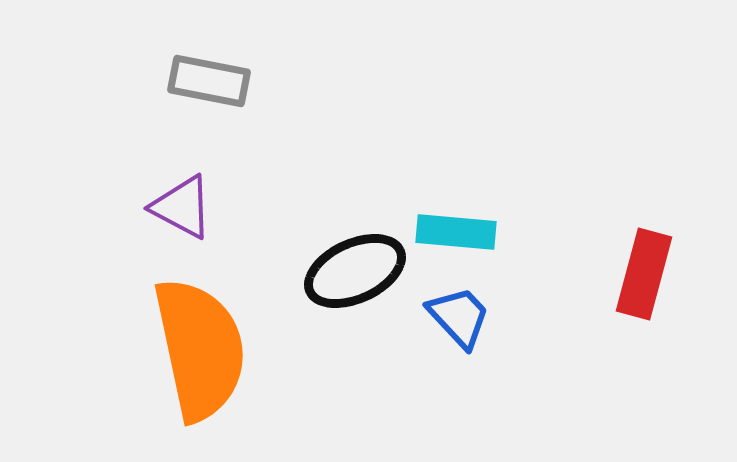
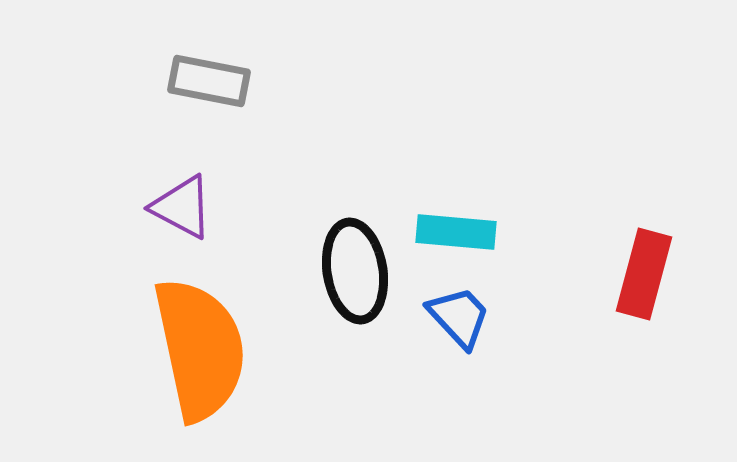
black ellipse: rotated 74 degrees counterclockwise
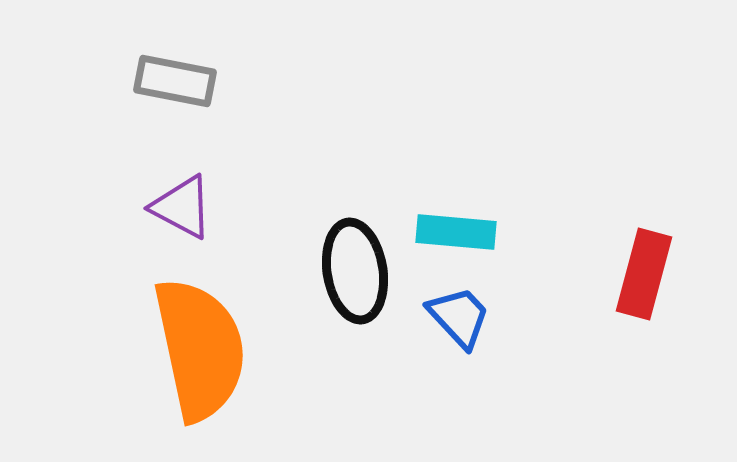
gray rectangle: moved 34 px left
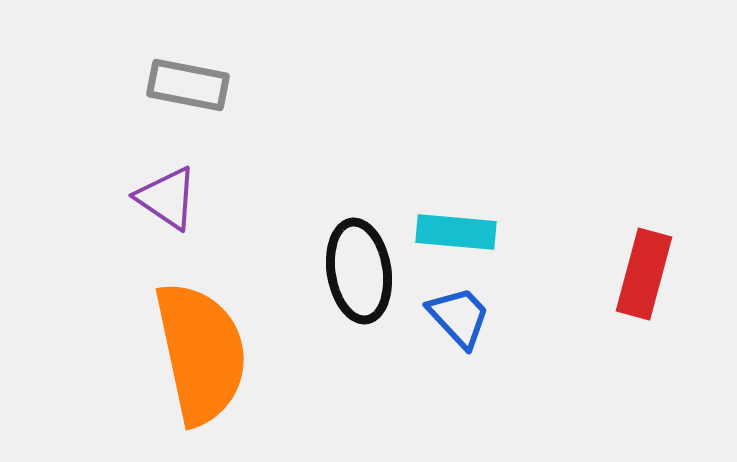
gray rectangle: moved 13 px right, 4 px down
purple triangle: moved 15 px left, 9 px up; rotated 6 degrees clockwise
black ellipse: moved 4 px right
orange semicircle: moved 1 px right, 4 px down
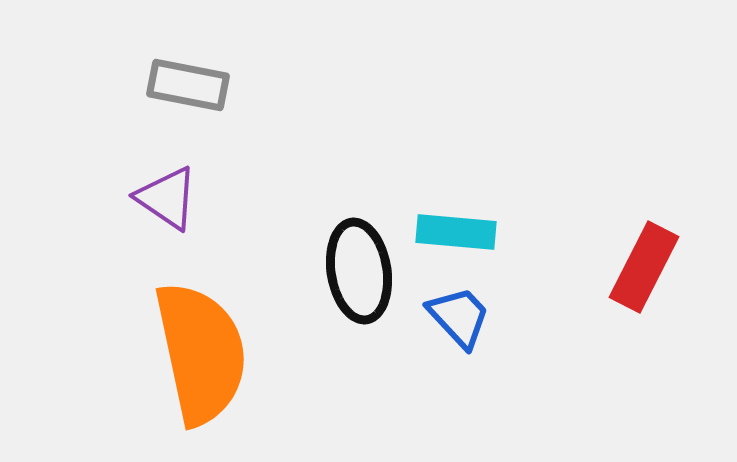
red rectangle: moved 7 px up; rotated 12 degrees clockwise
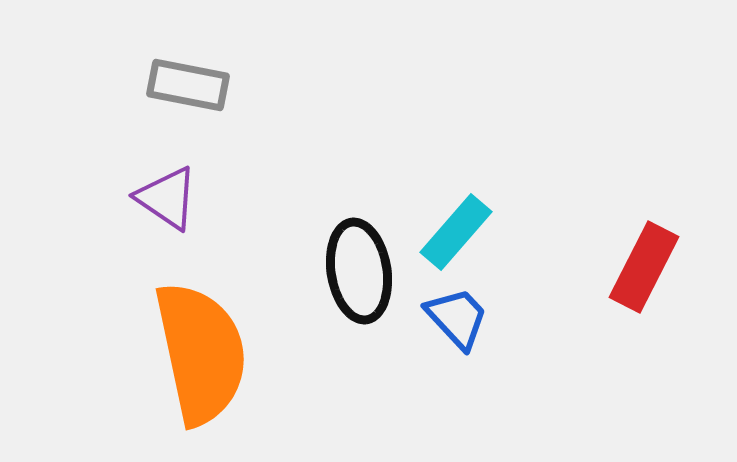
cyan rectangle: rotated 54 degrees counterclockwise
blue trapezoid: moved 2 px left, 1 px down
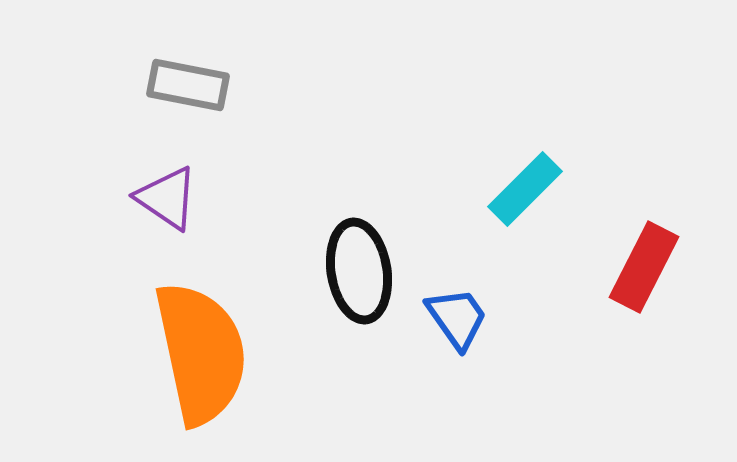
cyan rectangle: moved 69 px right, 43 px up; rotated 4 degrees clockwise
blue trapezoid: rotated 8 degrees clockwise
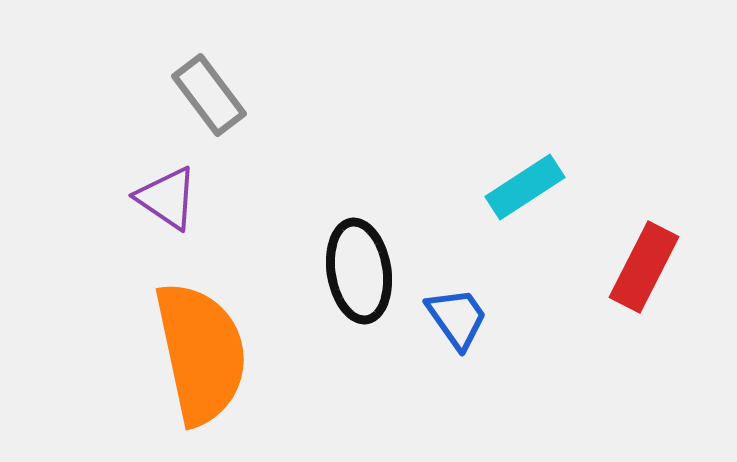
gray rectangle: moved 21 px right, 10 px down; rotated 42 degrees clockwise
cyan rectangle: moved 2 px up; rotated 12 degrees clockwise
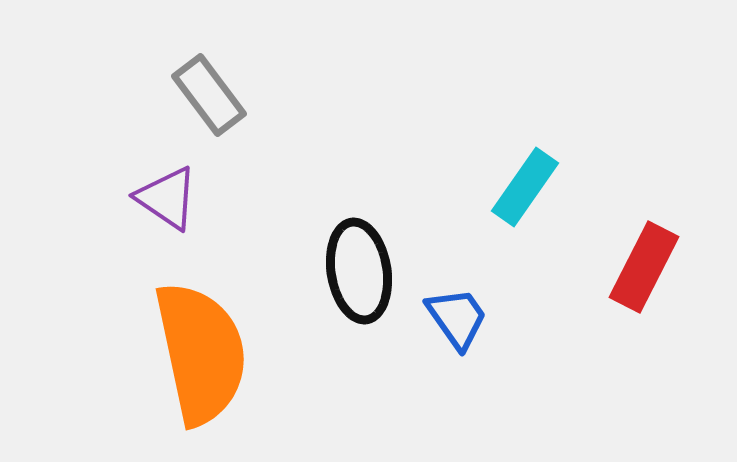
cyan rectangle: rotated 22 degrees counterclockwise
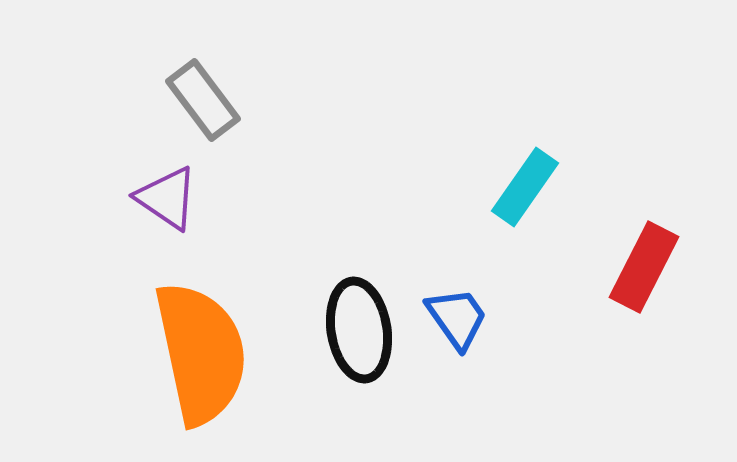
gray rectangle: moved 6 px left, 5 px down
black ellipse: moved 59 px down
